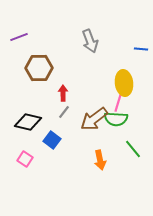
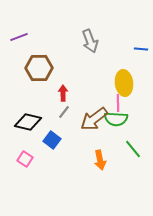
pink line: rotated 18 degrees counterclockwise
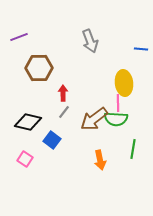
green line: rotated 48 degrees clockwise
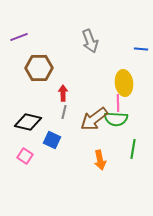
gray line: rotated 24 degrees counterclockwise
blue square: rotated 12 degrees counterclockwise
pink square: moved 3 px up
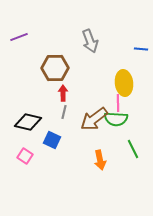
brown hexagon: moved 16 px right
green line: rotated 36 degrees counterclockwise
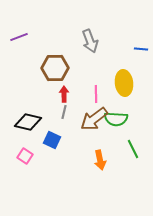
red arrow: moved 1 px right, 1 px down
pink line: moved 22 px left, 9 px up
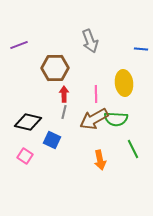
purple line: moved 8 px down
brown arrow: rotated 8 degrees clockwise
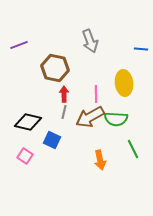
brown hexagon: rotated 12 degrees clockwise
brown arrow: moved 4 px left, 2 px up
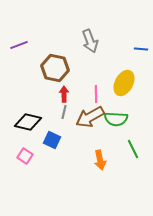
yellow ellipse: rotated 35 degrees clockwise
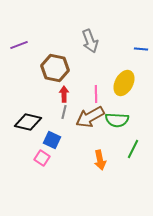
green semicircle: moved 1 px right, 1 px down
green line: rotated 54 degrees clockwise
pink square: moved 17 px right, 2 px down
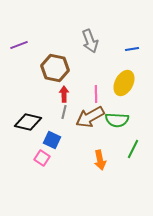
blue line: moved 9 px left; rotated 16 degrees counterclockwise
